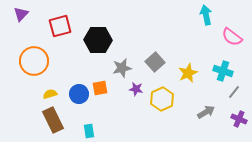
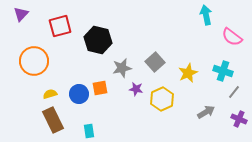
black hexagon: rotated 12 degrees clockwise
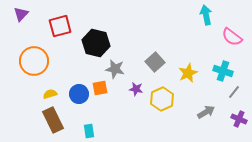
black hexagon: moved 2 px left, 3 px down
gray star: moved 7 px left, 1 px down; rotated 24 degrees clockwise
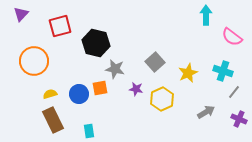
cyan arrow: rotated 12 degrees clockwise
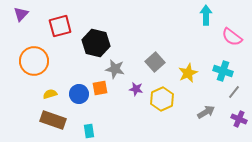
brown rectangle: rotated 45 degrees counterclockwise
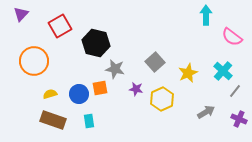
red square: rotated 15 degrees counterclockwise
cyan cross: rotated 24 degrees clockwise
gray line: moved 1 px right, 1 px up
cyan rectangle: moved 10 px up
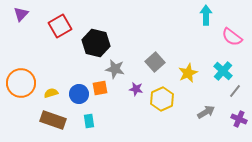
orange circle: moved 13 px left, 22 px down
yellow semicircle: moved 1 px right, 1 px up
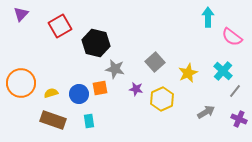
cyan arrow: moved 2 px right, 2 px down
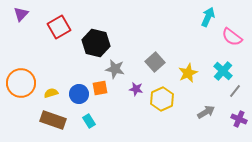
cyan arrow: rotated 24 degrees clockwise
red square: moved 1 px left, 1 px down
cyan rectangle: rotated 24 degrees counterclockwise
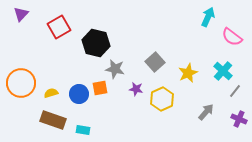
gray arrow: rotated 18 degrees counterclockwise
cyan rectangle: moved 6 px left, 9 px down; rotated 48 degrees counterclockwise
